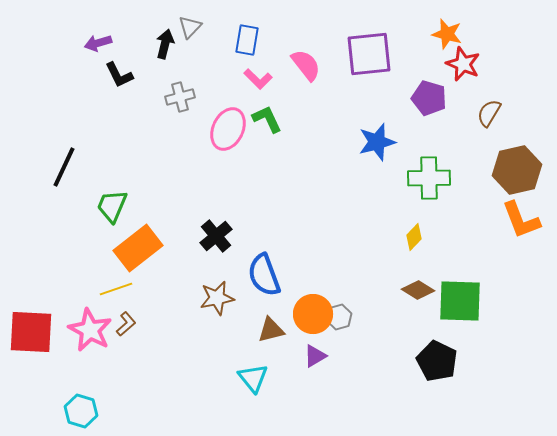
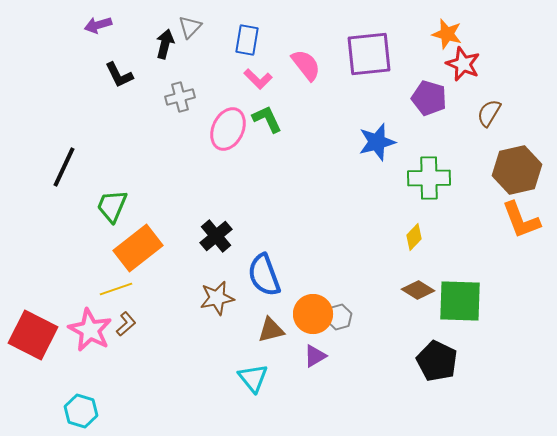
purple arrow: moved 18 px up
red square: moved 2 px right, 3 px down; rotated 24 degrees clockwise
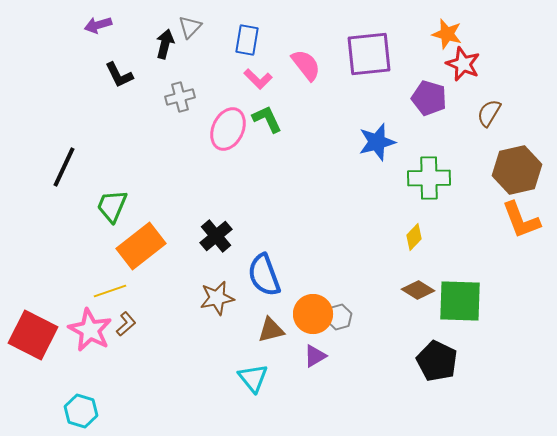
orange rectangle: moved 3 px right, 2 px up
yellow line: moved 6 px left, 2 px down
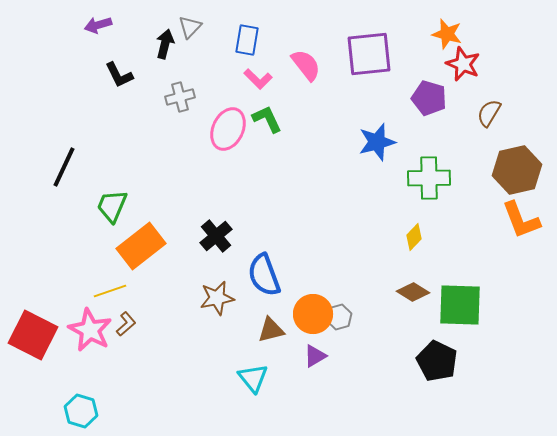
brown diamond: moved 5 px left, 2 px down
green square: moved 4 px down
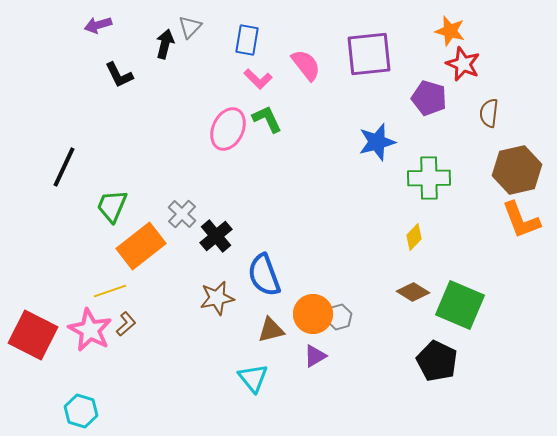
orange star: moved 3 px right, 3 px up
gray cross: moved 2 px right, 117 px down; rotated 32 degrees counterclockwise
brown semicircle: rotated 24 degrees counterclockwise
green square: rotated 21 degrees clockwise
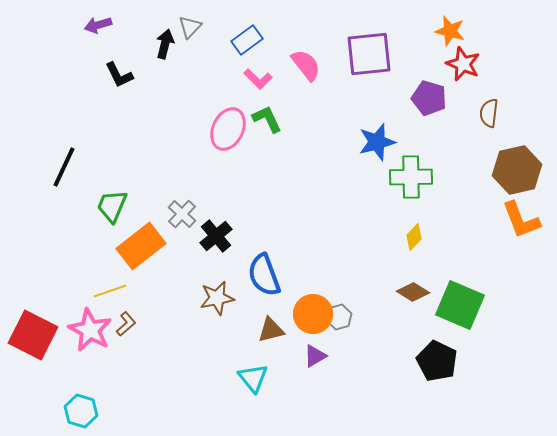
blue rectangle: rotated 44 degrees clockwise
green cross: moved 18 px left, 1 px up
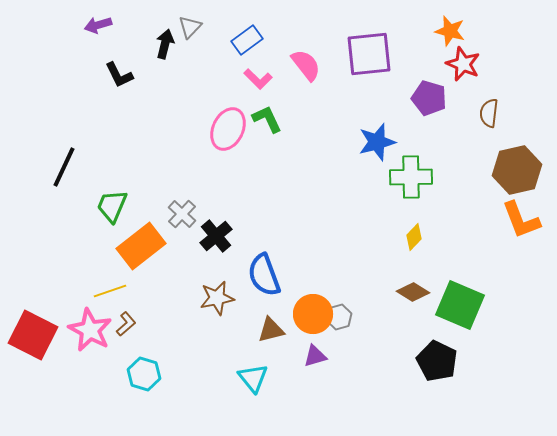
purple triangle: rotated 15 degrees clockwise
cyan hexagon: moved 63 px right, 37 px up
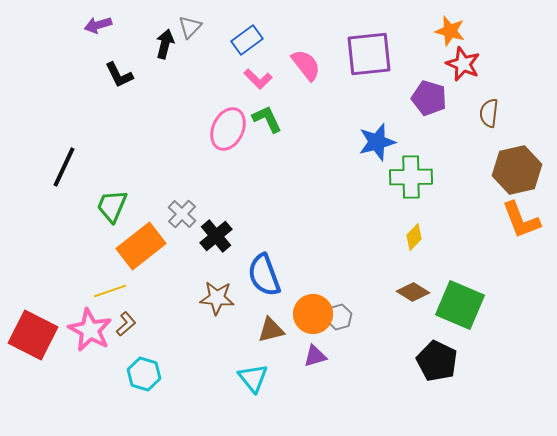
brown star: rotated 16 degrees clockwise
